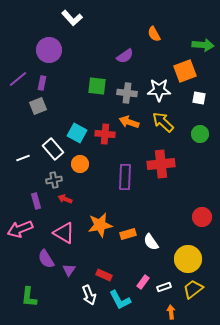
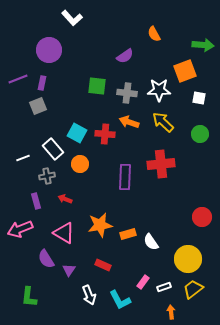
purple line at (18, 79): rotated 18 degrees clockwise
gray cross at (54, 180): moved 7 px left, 4 px up
red rectangle at (104, 275): moved 1 px left, 10 px up
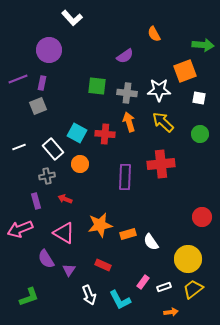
orange arrow at (129, 122): rotated 54 degrees clockwise
white line at (23, 158): moved 4 px left, 11 px up
green L-shape at (29, 297): rotated 115 degrees counterclockwise
orange arrow at (171, 312): rotated 88 degrees clockwise
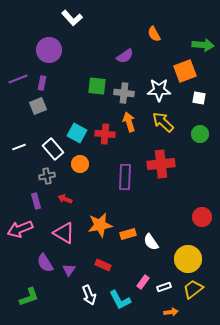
gray cross at (127, 93): moved 3 px left
purple semicircle at (46, 259): moved 1 px left, 4 px down
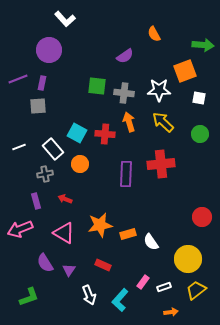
white L-shape at (72, 18): moved 7 px left, 1 px down
gray square at (38, 106): rotated 18 degrees clockwise
gray cross at (47, 176): moved 2 px left, 2 px up
purple rectangle at (125, 177): moved 1 px right, 3 px up
yellow trapezoid at (193, 289): moved 3 px right, 1 px down
cyan L-shape at (120, 300): rotated 70 degrees clockwise
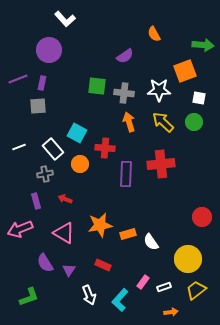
red cross at (105, 134): moved 14 px down
green circle at (200, 134): moved 6 px left, 12 px up
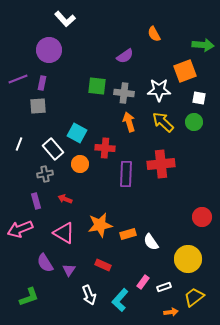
white line at (19, 147): moved 3 px up; rotated 48 degrees counterclockwise
yellow trapezoid at (196, 290): moved 2 px left, 7 px down
